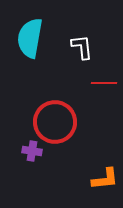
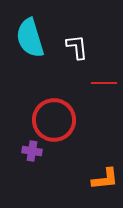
cyan semicircle: rotated 27 degrees counterclockwise
white L-shape: moved 5 px left
red circle: moved 1 px left, 2 px up
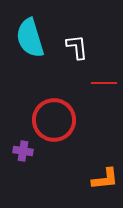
purple cross: moved 9 px left
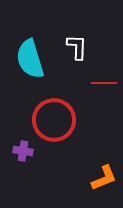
cyan semicircle: moved 21 px down
white L-shape: rotated 8 degrees clockwise
orange L-shape: moved 1 px left, 1 px up; rotated 16 degrees counterclockwise
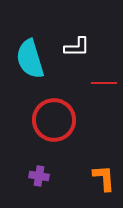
white L-shape: rotated 88 degrees clockwise
purple cross: moved 16 px right, 25 px down
orange L-shape: rotated 72 degrees counterclockwise
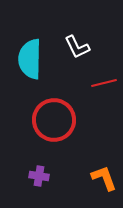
white L-shape: rotated 64 degrees clockwise
cyan semicircle: rotated 18 degrees clockwise
red line: rotated 15 degrees counterclockwise
orange L-shape: rotated 16 degrees counterclockwise
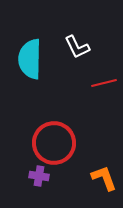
red circle: moved 23 px down
